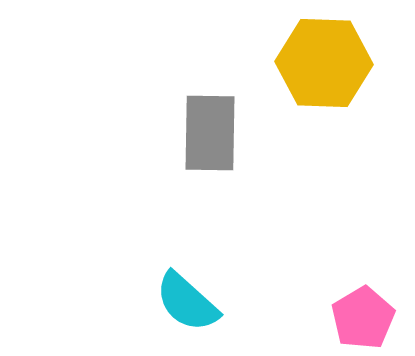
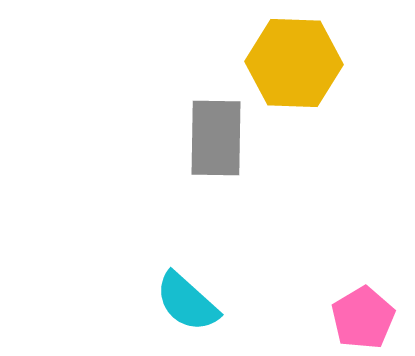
yellow hexagon: moved 30 px left
gray rectangle: moved 6 px right, 5 px down
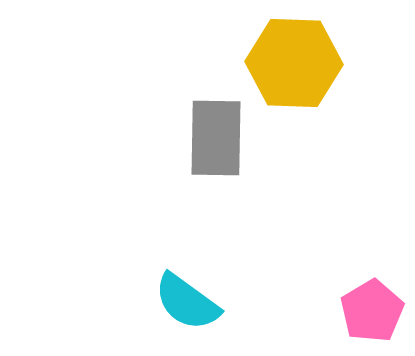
cyan semicircle: rotated 6 degrees counterclockwise
pink pentagon: moved 9 px right, 7 px up
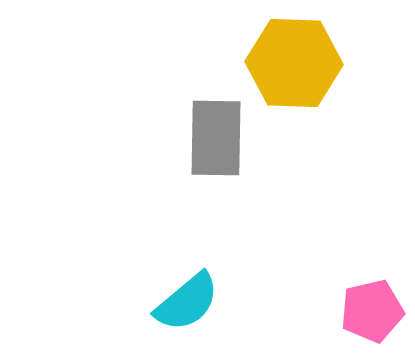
cyan semicircle: rotated 76 degrees counterclockwise
pink pentagon: rotated 18 degrees clockwise
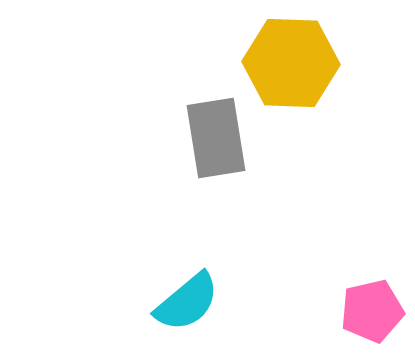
yellow hexagon: moved 3 px left
gray rectangle: rotated 10 degrees counterclockwise
